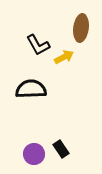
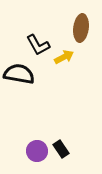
black semicircle: moved 12 px left, 15 px up; rotated 12 degrees clockwise
purple circle: moved 3 px right, 3 px up
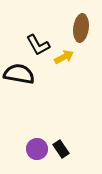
purple circle: moved 2 px up
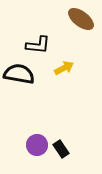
brown ellipse: moved 9 px up; rotated 60 degrees counterclockwise
black L-shape: rotated 55 degrees counterclockwise
yellow arrow: moved 11 px down
purple circle: moved 4 px up
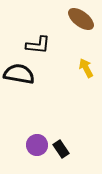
yellow arrow: moved 22 px right; rotated 90 degrees counterclockwise
